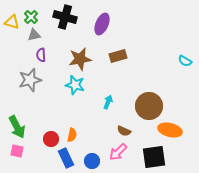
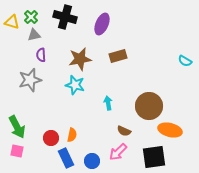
cyan arrow: moved 1 px down; rotated 32 degrees counterclockwise
red circle: moved 1 px up
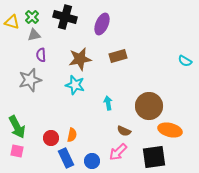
green cross: moved 1 px right
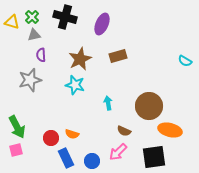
brown star: rotated 15 degrees counterclockwise
orange semicircle: moved 1 px up; rotated 96 degrees clockwise
pink square: moved 1 px left, 1 px up; rotated 24 degrees counterclockwise
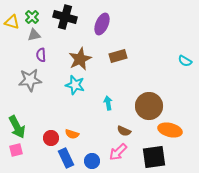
gray star: rotated 10 degrees clockwise
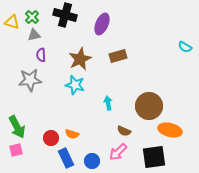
black cross: moved 2 px up
cyan semicircle: moved 14 px up
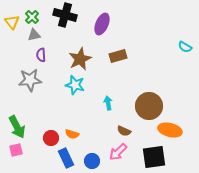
yellow triangle: rotated 35 degrees clockwise
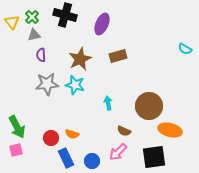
cyan semicircle: moved 2 px down
gray star: moved 17 px right, 4 px down
